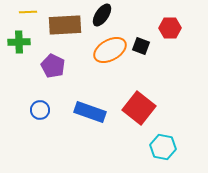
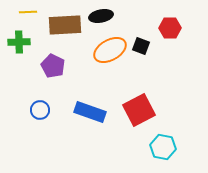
black ellipse: moved 1 px left, 1 px down; rotated 45 degrees clockwise
red square: moved 2 px down; rotated 24 degrees clockwise
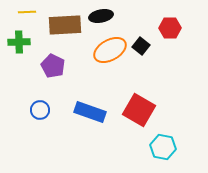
yellow line: moved 1 px left
black square: rotated 18 degrees clockwise
red square: rotated 32 degrees counterclockwise
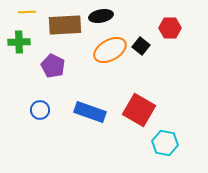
cyan hexagon: moved 2 px right, 4 px up
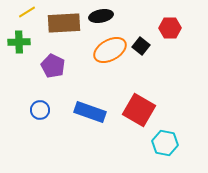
yellow line: rotated 30 degrees counterclockwise
brown rectangle: moved 1 px left, 2 px up
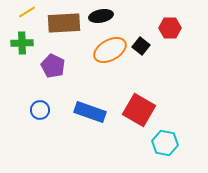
green cross: moved 3 px right, 1 px down
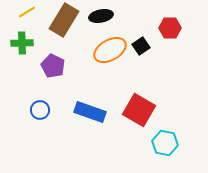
brown rectangle: moved 3 px up; rotated 56 degrees counterclockwise
black square: rotated 18 degrees clockwise
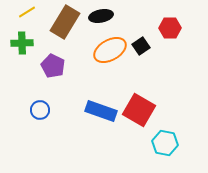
brown rectangle: moved 1 px right, 2 px down
blue rectangle: moved 11 px right, 1 px up
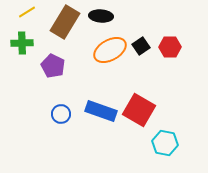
black ellipse: rotated 15 degrees clockwise
red hexagon: moved 19 px down
blue circle: moved 21 px right, 4 px down
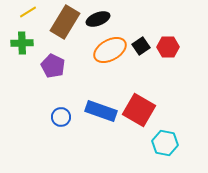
yellow line: moved 1 px right
black ellipse: moved 3 px left, 3 px down; rotated 25 degrees counterclockwise
red hexagon: moved 2 px left
blue circle: moved 3 px down
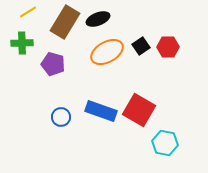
orange ellipse: moved 3 px left, 2 px down
purple pentagon: moved 2 px up; rotated 10 degrees counterclockwise
